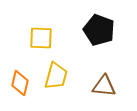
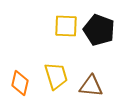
yellow square: moved 25 px right, 12 px up
yellow trapezoid: rotated 32 degrees counterclockwise
brown triangle: moved 13 px left
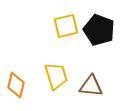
yellow square: rotated 15 degrees counterclockwise
orange diamond: moved 4 px left, 2 px down
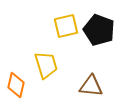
yellow trapezoid: moved 10 px left, 11 px up
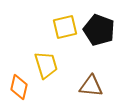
yellow square: moved 1 px left, 1 px down
orange diamond: moved 3 px right, 2 px down
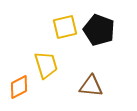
orange diamond: rotated 50 degrees clockwise
